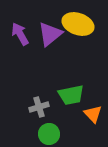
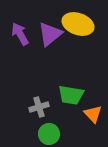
green trapezoid: rotated 20 degrees clockwise
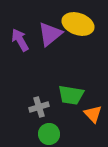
purple arrow: moved 6 px down
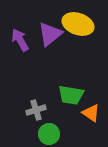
gray cross: moved 3 px left, 3 px down
orange triangle: moved 2 px left, 1 px up; rotated 12 degrees counterclockwise
